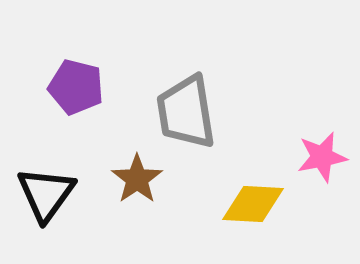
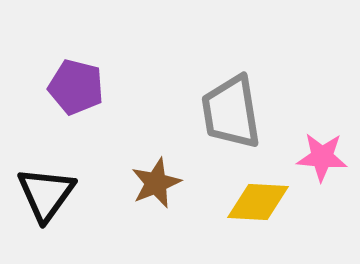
gray trapezoid: moved 45 px right
pink star: rotated 15 degrees clockwise
brown star: moved 19 px right, 4 px down; rotated 12 degrees clockwise
yellow diamond: moved 5 px right, 2 px up
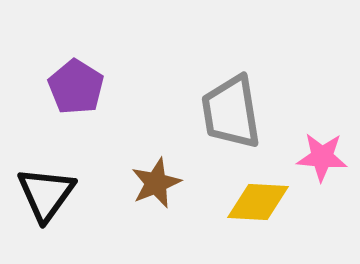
purple pentagon: rotated 18 degrees clockwise
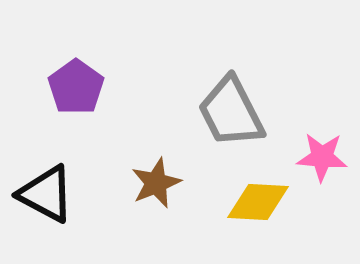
purple pentagon: rotated 4 degrees clockwise
gray trapezoid: rotated 18 degrees counterclockwise
black triangle: rotated 38 degrees counterclockwise
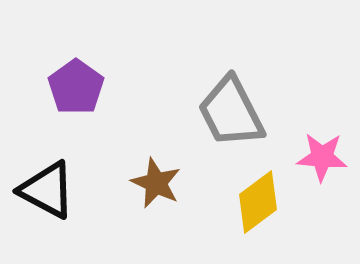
brown star: rotated 24 degrees counterclockwise
black triangle: moved 1 px right, 4 px up
yellow diamond: rotated 40 degrees counterclockwise
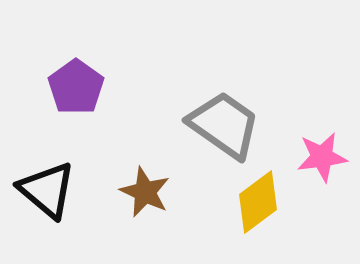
gray trapezoid: moved 7 px left, 13 px down; rotated 152 degrees clockwise
pink star: rotated 12 degrees counterclockwise
brown star: moved 11 px left, 9 px down
black triangle: rotated 12 degrees clockwise
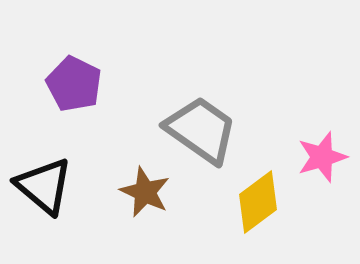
purple pentagon: moved 2 px left, 3 px up; rotated 10 degrees counterclockwise
gray trapezoid: moved 23 px left, 5 px down
pink star: rotated 9 degrees counterclockwise
black triangle: moved 3 px left, 4 px up
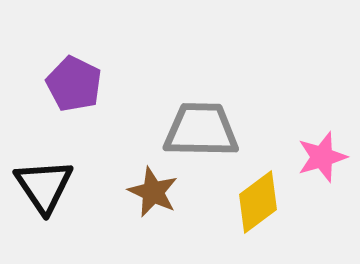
gray trapezoid: rotated 34 degrees counterclockwise
black triangle: rotated 16 degrees clockwise
brown star: moved 8 px right
